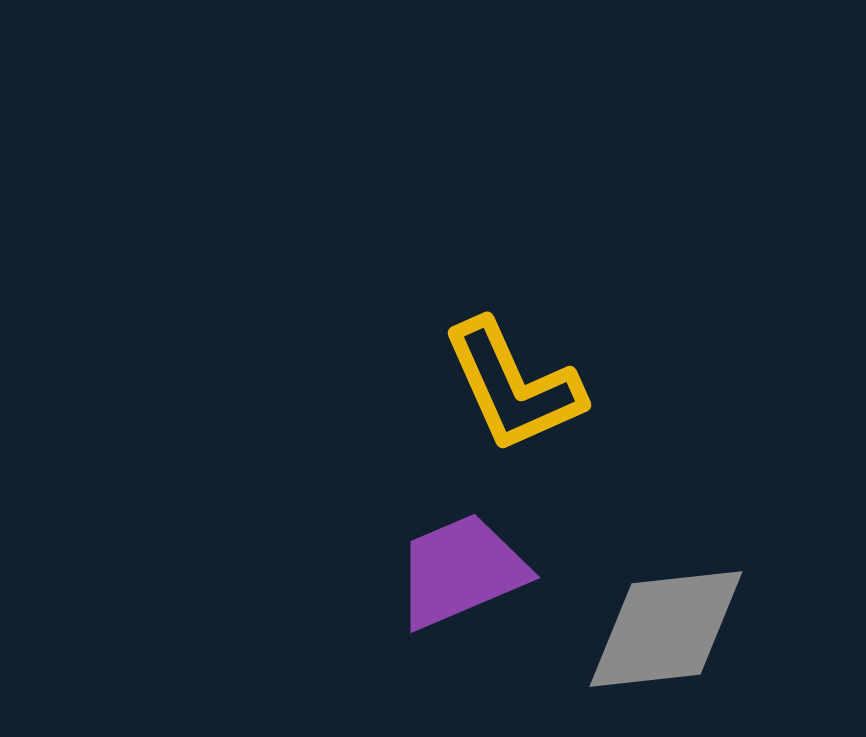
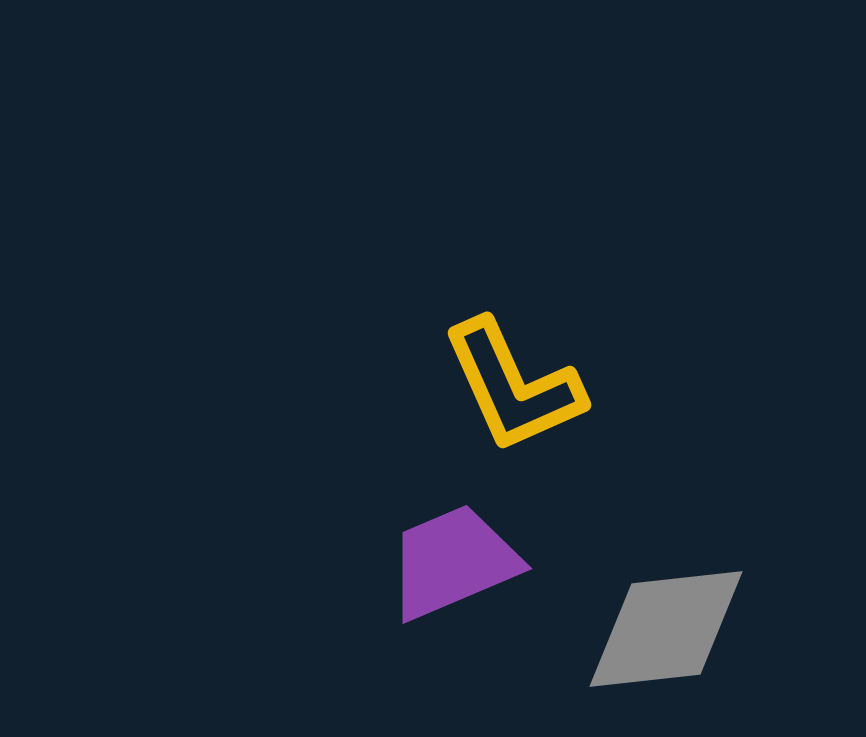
purple trapezoid: moved 8 px left, 9 px up
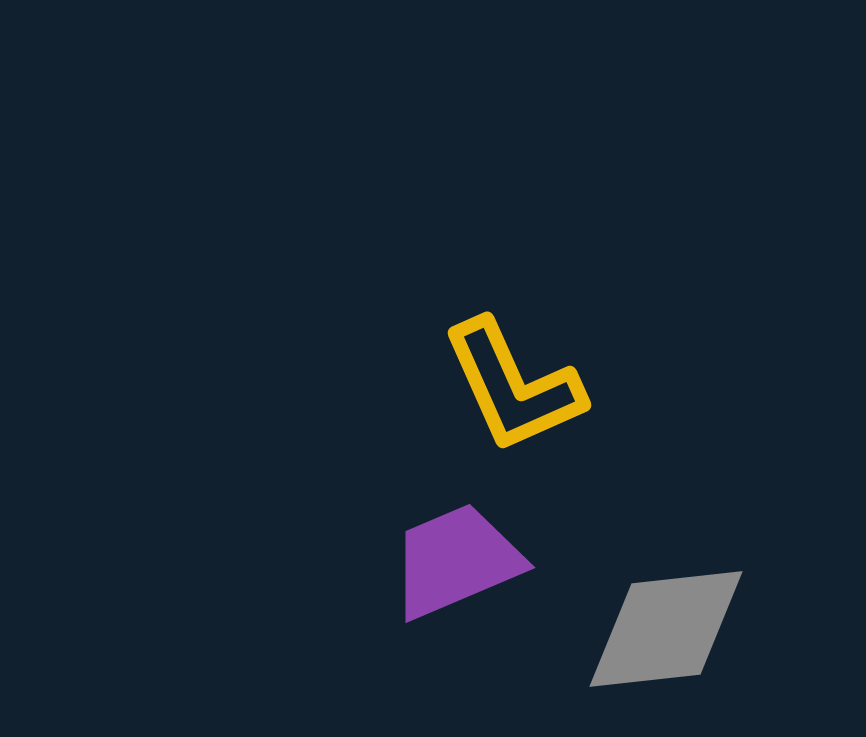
purple trapezoid: moved 3 px right, 1 px up
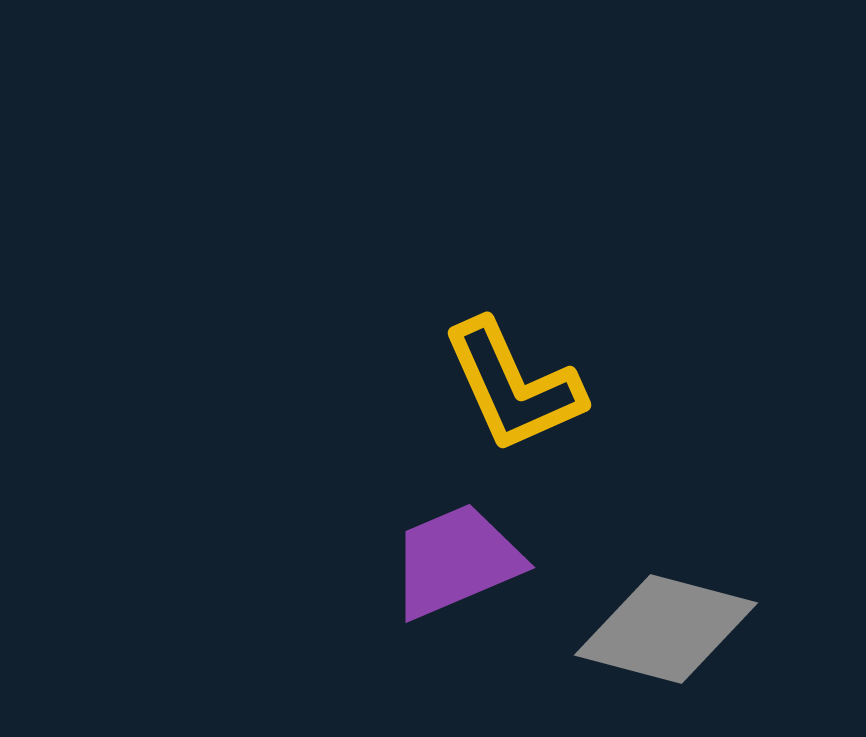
gray diamond: rotated 21 degrees clockwise
